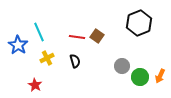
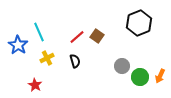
red line: rotated 49 degrees counterclockwise
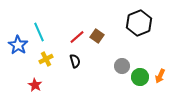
yellow cross: moved 1 px left, 1 px down
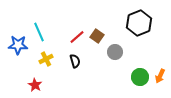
blue star: rotated 30 degrees counterclockwise
gray circle: moved 7 px left, 14 px up
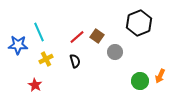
green circle: moved 4 px down
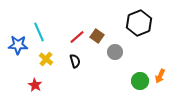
yellow cross: rotated 24 degrees counterclockwise
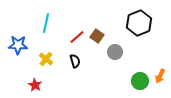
cyan line: moved 7 px right, 9 px up; rotated 36 degrees clockwise
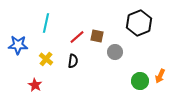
brown square: rotated 24 degrees counterclockwise
black semicircle: moved 2 px left; rotated 24 degrees clockwise
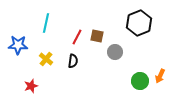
red line: rotated 21 degrees counterclockwise
red star: moved 4 px left, 1 px down; rotated 24 degrees clockwise
